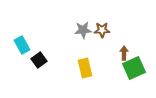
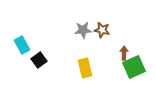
brown star: rotated 14 degrees clockwise
green square: moved 1 px up
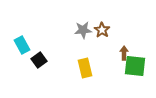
brown star: rotated 21 degrees clockwise
green square: moved 1 px right, 1 px up; rotated 30 degrees clockwise
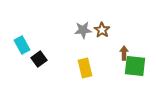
black square: moved 1 px up
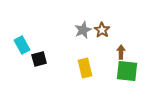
gray star: rotated 18 degrees counterclockwise
brown arrow: moved 3 px left, 1 px up
black square: rotated 21 degrees clockwise
green square: moved 8 px left, 5 px down
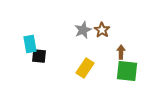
cyan rectangle: moved 8 px right, 1 px up; rotated 18 degrees clockwise
black square: moved 3 px up; rotated 21 degrees clockwise
yellow rectangle: rotated 48 degrees clockwise
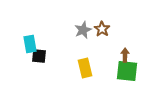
brown star: moved 1 px up
brown arrow: moved 4 px right, 3 px down
yellow rectangle: rotated 48 degrees counterclockwise
